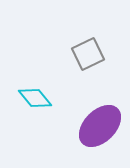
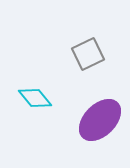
purple ellipse: moved 6 px up
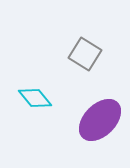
gray square: moved 3 px left; rotated 32 degrees counterclockwise
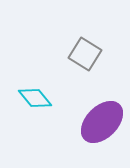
purple ellipse: moved 2 px right, 2 px down
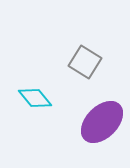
gray square: moved 8 px down
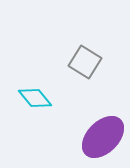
purple ellipse: moved 1 px right, 15 px down
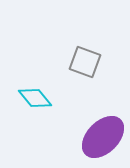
gray square: rotated 12 degrees counterclockwise
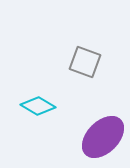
cyan diamond: moved 3 px right, 8 px down; rotated 20 degrees counterclockwise
